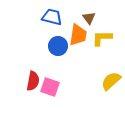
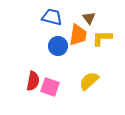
yellow semicircle: moved 22 px left
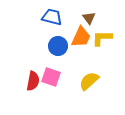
orange trapezoid: moved 3 px right, 2 px down; rotated 15 degrees clockwise
pink square: moved 1 px right, 10 px up
